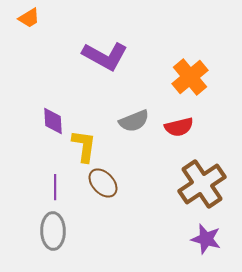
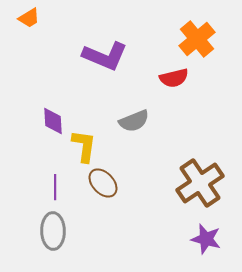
purple L-shape: rotated 6 degrees counterclockwise
orange cross: moved 7 px right, 38 px up
red semicircle: moved 5 px left, 49 px up
brown cross: moved 2 px left, 1 px up
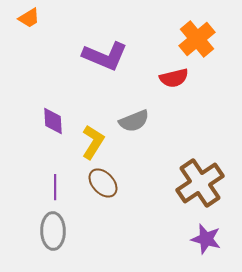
yellow L-shape: moved 9 px right, 4 px up; rotated 24 degrees clockwise
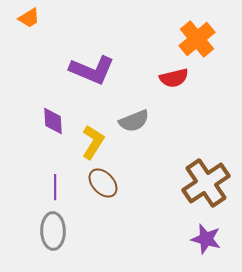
purple L-shape: moved 13 px left, 14 px down
brown cross: moved 6 px right
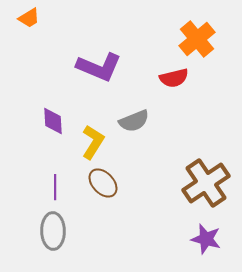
purple L-shape: moved 7 px right, 3 px up
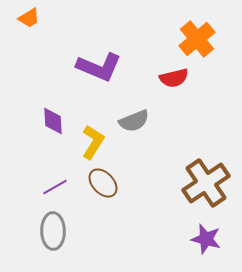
purple line: rotated 60 degrees clockwise
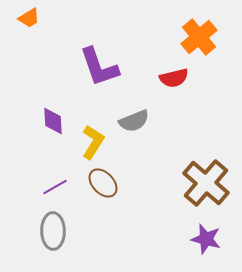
orange cross: moved 2 px right, 2 px up
purple L-shape: rotated 48 degrees clockwise
brown cross: rotated 15 degrees counterclockwise
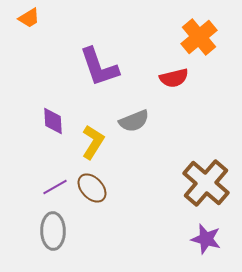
brown ellipse: moved 11 px left, 5 px down
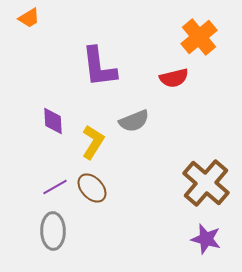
purple L-shape: rotated 12 degrees clockwise
